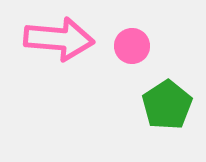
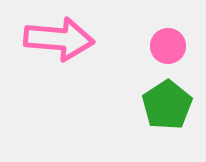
pink circle: moved 36 px right
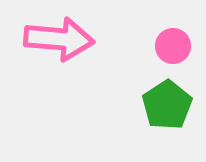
pink circle: moved 5 px right
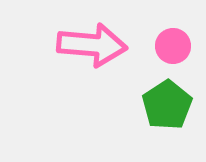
pink arrow: moved 33 px right, 6 px down
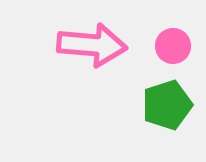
green pentagon: rotated 15 degrees clockwise
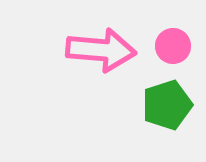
pink arrow: moved 9 px right, 5 px down
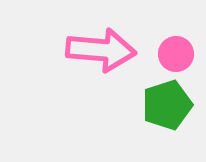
pink circle: moved 3 px right, 8 px down
